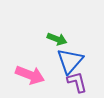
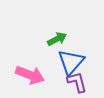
green arrow: rotated 48 degrees counterclockwise
blue triangle: moved 1 px right, 1 px down
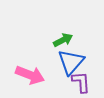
green arrow: moved 6 px right, 1 px down
purple L-shape: moved 4 px right; rotated 10 degrees clockwise
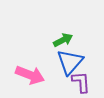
blue triangle: moved 1 px left
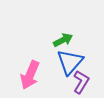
pink arrow: rotated 92 degrees clockwise
purple L-shape: rotated 35 degrees clockwise
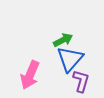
blue triangle: moved 3 px up
purple L-shape: moved 1 px up; rotated 15 degrees counterclockwise
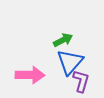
blue triangle: moved 3 px down
pink arrow: rotated 112 degrees counterclockwise
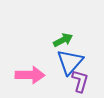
purple L-shape: moved 1 px left
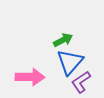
pink arrow: moved 2 px down
purple L-shape: moved 1 px right, 1 px down; rotated 140 degrees counterclockwise
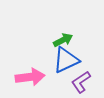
blue triangle: moved 4 px left, 2 px up; rotated 24 degrees clockwise
pink arrow: rotated 8 degrees counterclockwise
